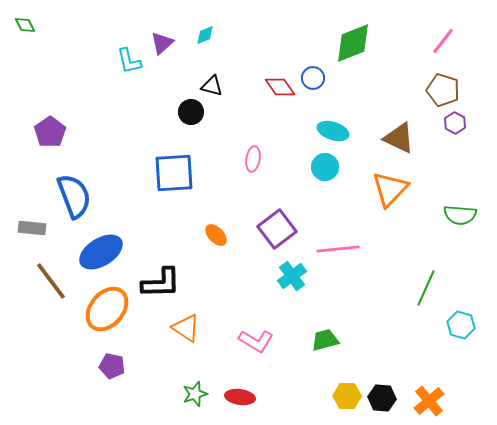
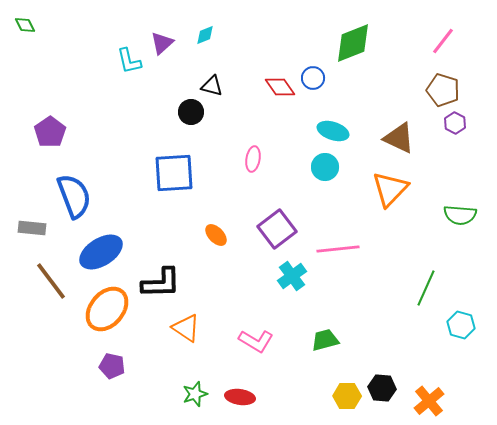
black hexagon at (382, 398): moved 10 px up
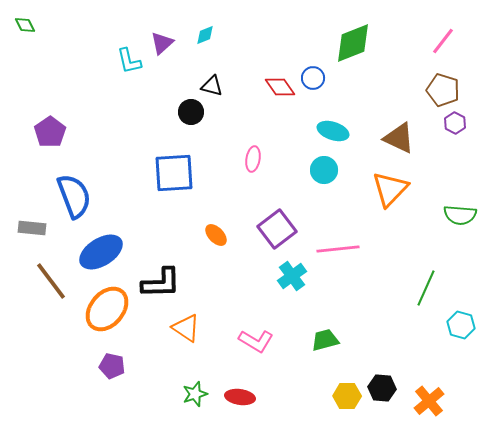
cyan circle at (325, 167): moved 1 px left, 3 px down
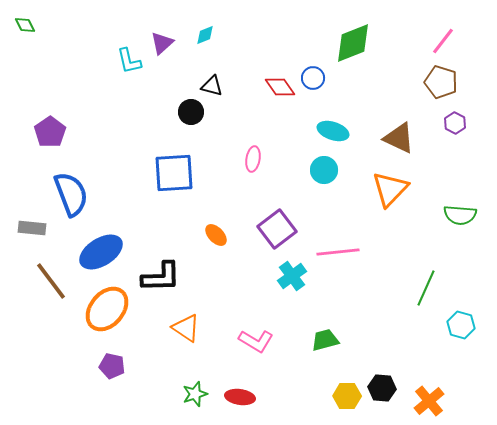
brown pentagon at (443, 90): moved 2 px left, 8 px up
blue semicircle at (74, 196): moved 3 px left, 2 px up
pink line at (338, 249): moved 3 px down
black L-shape at (161, 283): moved 6 px up
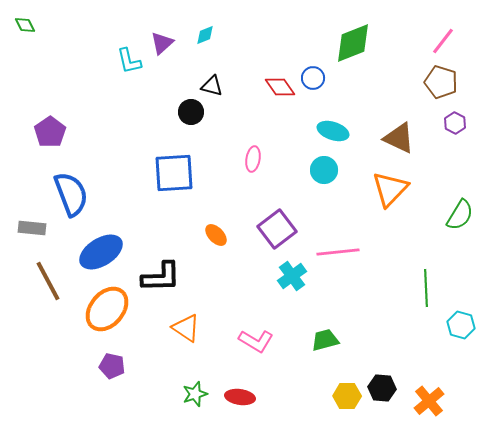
green semicircle at (460, 215): rotated 64 degrees counterclockwise
brown line at (51, 281): moved 3 px left; rotated 9 degrees clockwise
green line at (426, 288): rotated 27 degrees counterclockwise
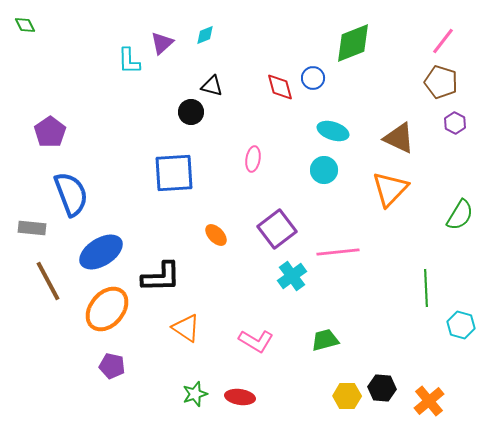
cyan L-shape at (129, 61): rotated 12 degrees clockwise
red diamond at (280, 87): rotated 20 degrees clockwise
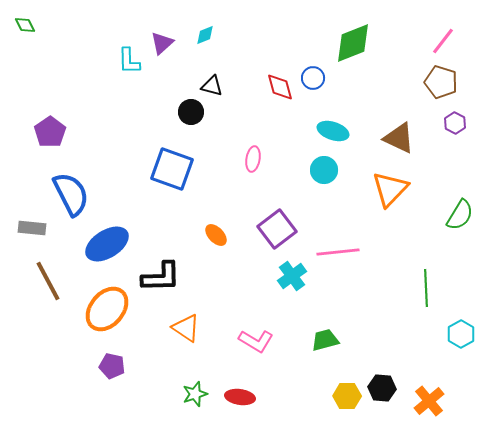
blue square at (174, 173): moved 2 px left, 4 px up; rotated 24 degrees clockwise
blue semicircle at (71, 194): rotated 6 degrees counterclockwise
blue ellipse at (101, 252): moved 6 px right, 8 px up
cyan hexagon at (461, 325): moved 9 px down; rotated 16 degrees clockwise
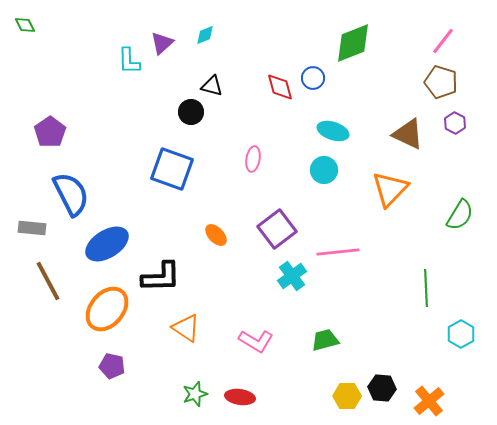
brown triangle at (399, 138): moved 9 px right, 4 px up
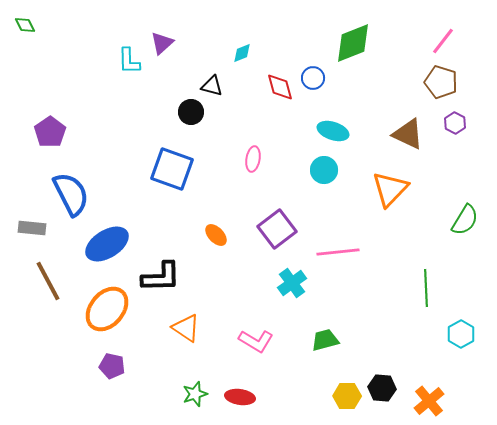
cyan diamond at (205, 35): moved 37 px right, 18 px down
green semicircle at (460, 215): moved 5 px right, 5 px down
cyan cross at (292, 276): moved 7 px down
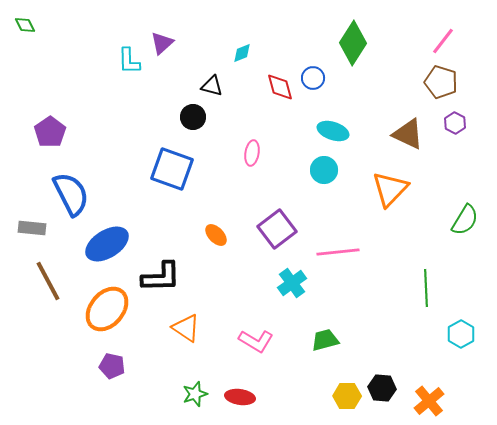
green diamond at (353, 43): rotated 36 degrees counterclockwise
black circle at (191, 112): moved 2 px right, 5 px down
pink ellipse at (253, 159): moved 1 px left, 6 px up
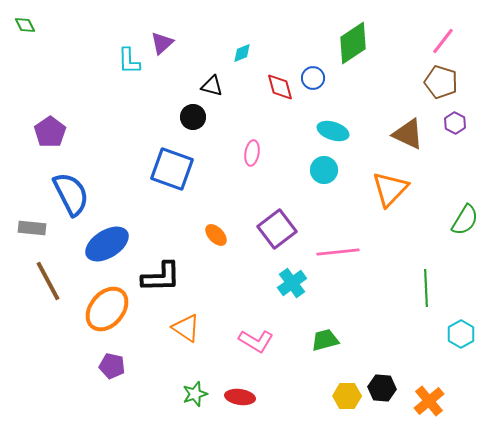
green diamond at (353, 43): rotated 24 degrees clockwise
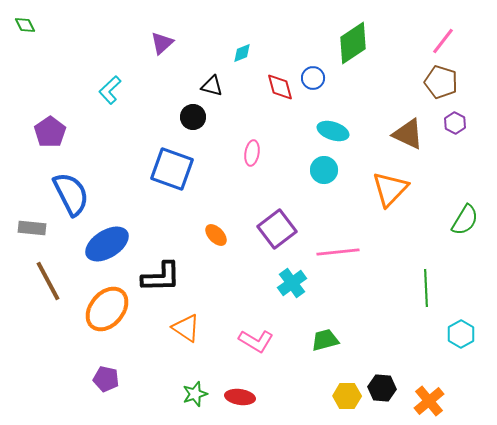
cyan L-shape at (129, 61): moved 19 px left, 29 px down; rotated 48 degrees clockwise
purple pentagon at (112, 366): moved 6 px left, 13 px down
